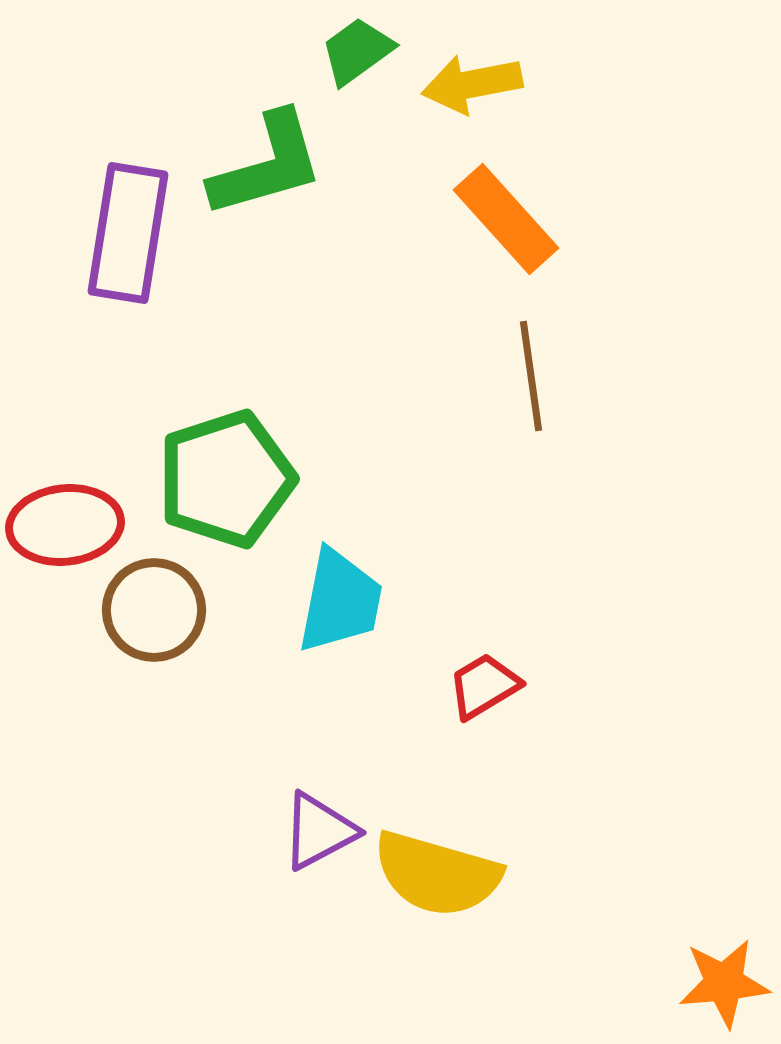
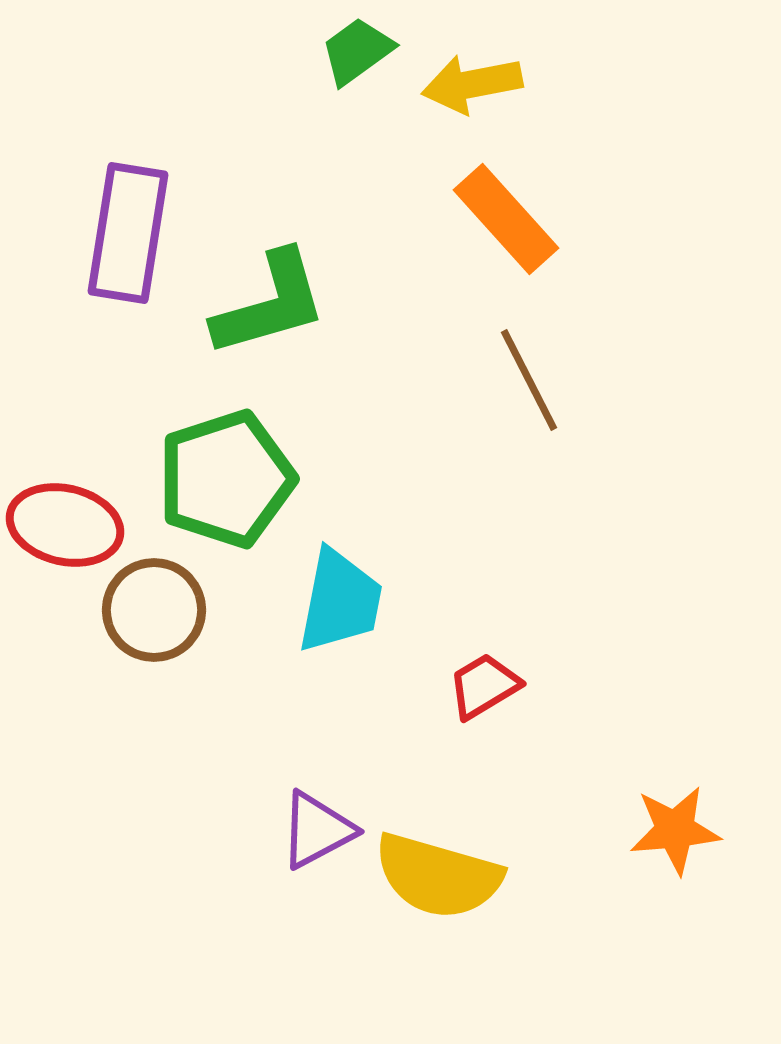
green L-shape: moved 3 px right, 139 px down
brown line: moved 2 px left, 4 px down; rotated 19 degrees counterclockwise
red ellipse: rotated 19 degrees clockwise
purple triangle: moved 2 px left, 1 px up
yellow semicircle: moved 1 px right, 2 px down
orange star: moved 49 px left, 153 px up
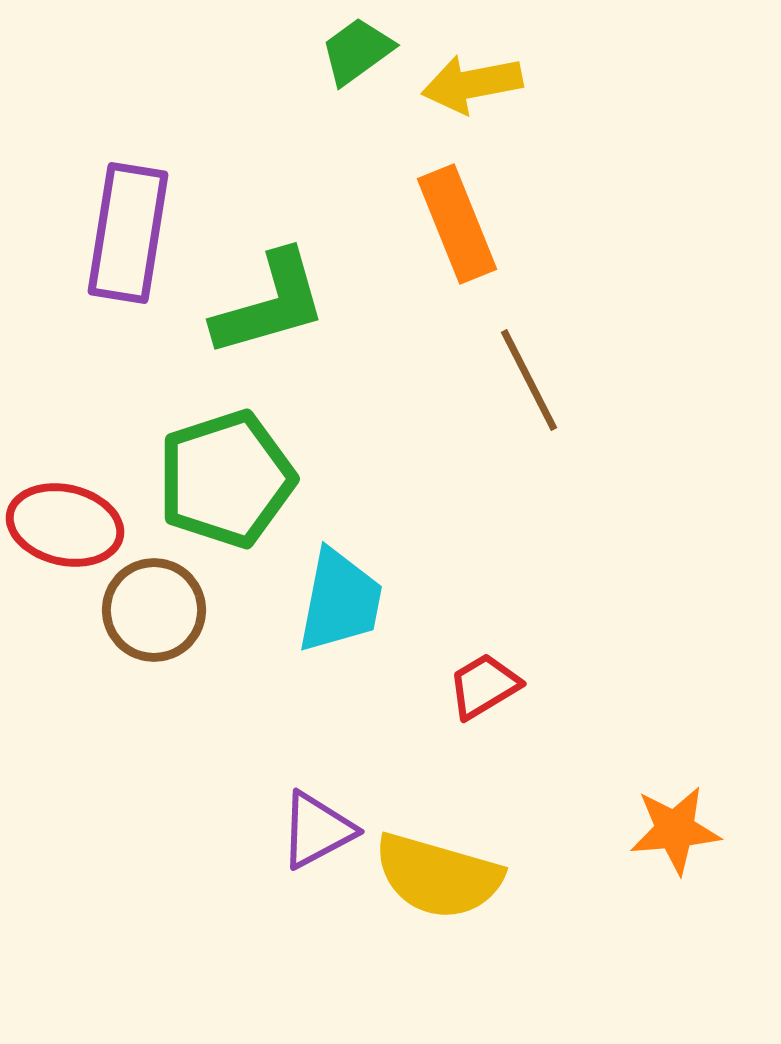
orange rectangle: moved 49 px left, 5 px down; rotated 20 degrees clockwise
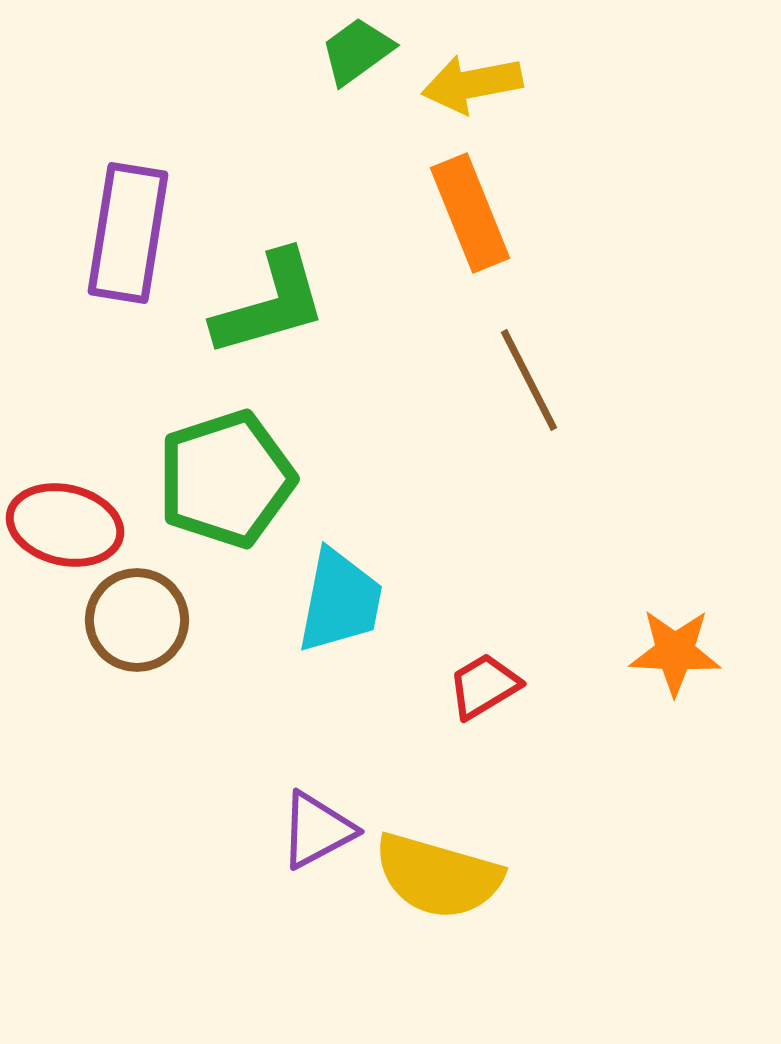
orange rectangle: moved 13 px right, 11 px up
brown circle: moved 17 px left, 10 px down
orange star: moved 178 px up; rotated 8 degrees clockwise
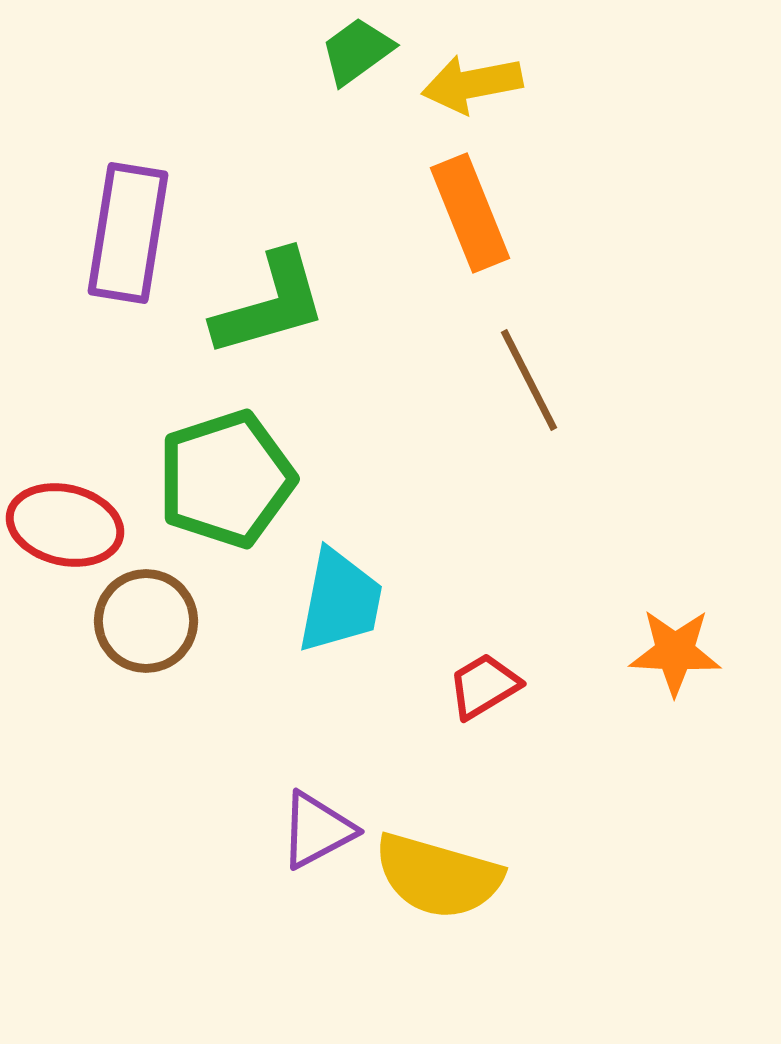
brown circle: moved 9 px right, 1 px down
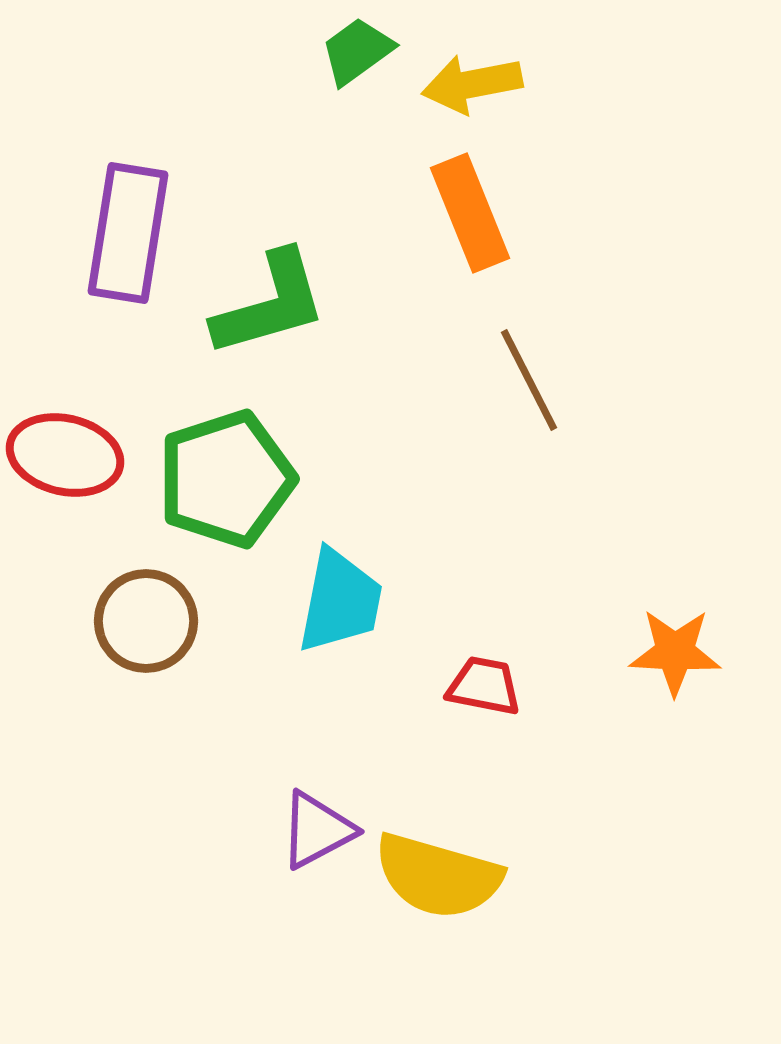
red ellipse: moved 70 px up
red trapezoid: rotated 42 degrees clockwise
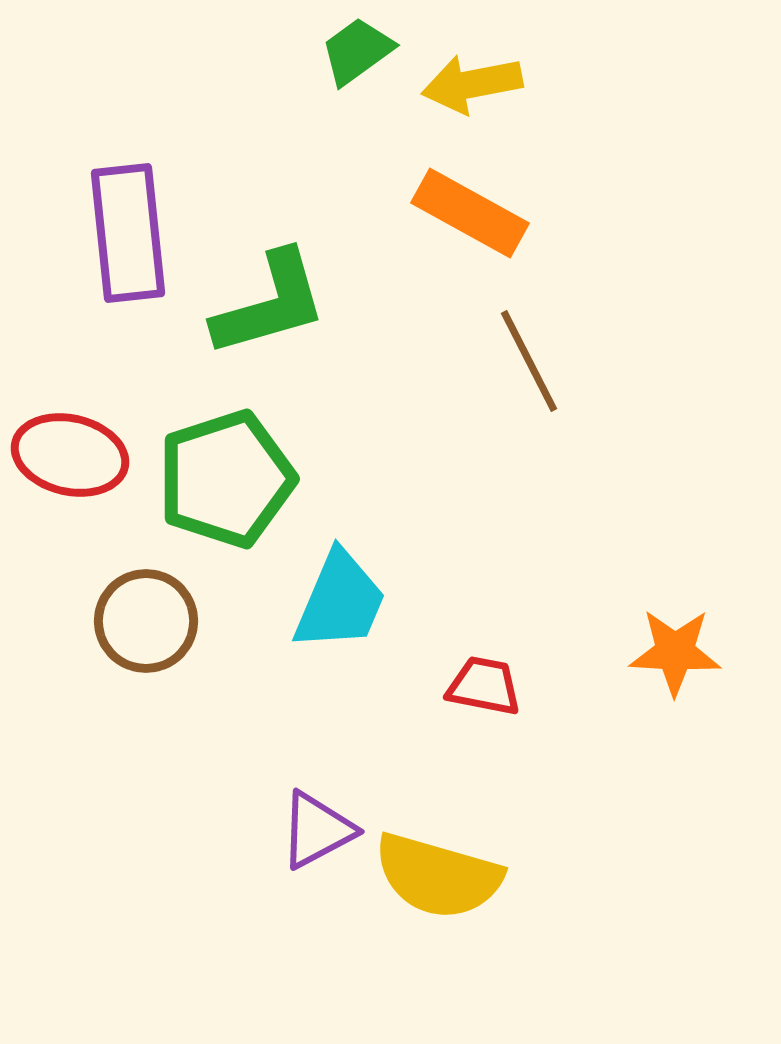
orange rectangle: rotated 39 degrees counterclockwise
purple rectangle: rotated 15 degrees counterclockwise
brown line: moved 19 px up
red ellipse: moved 5 px right
cyan trapezoid: rotated 12 degrees clockwise
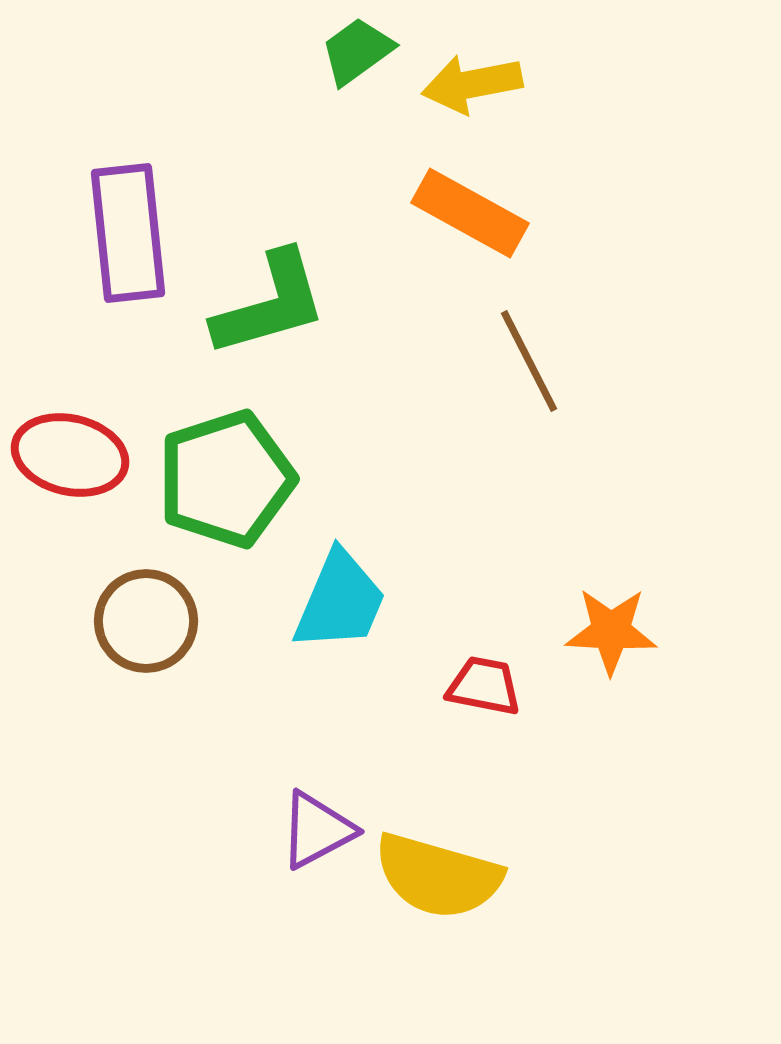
orange star: moved 64 px left, 21 px up
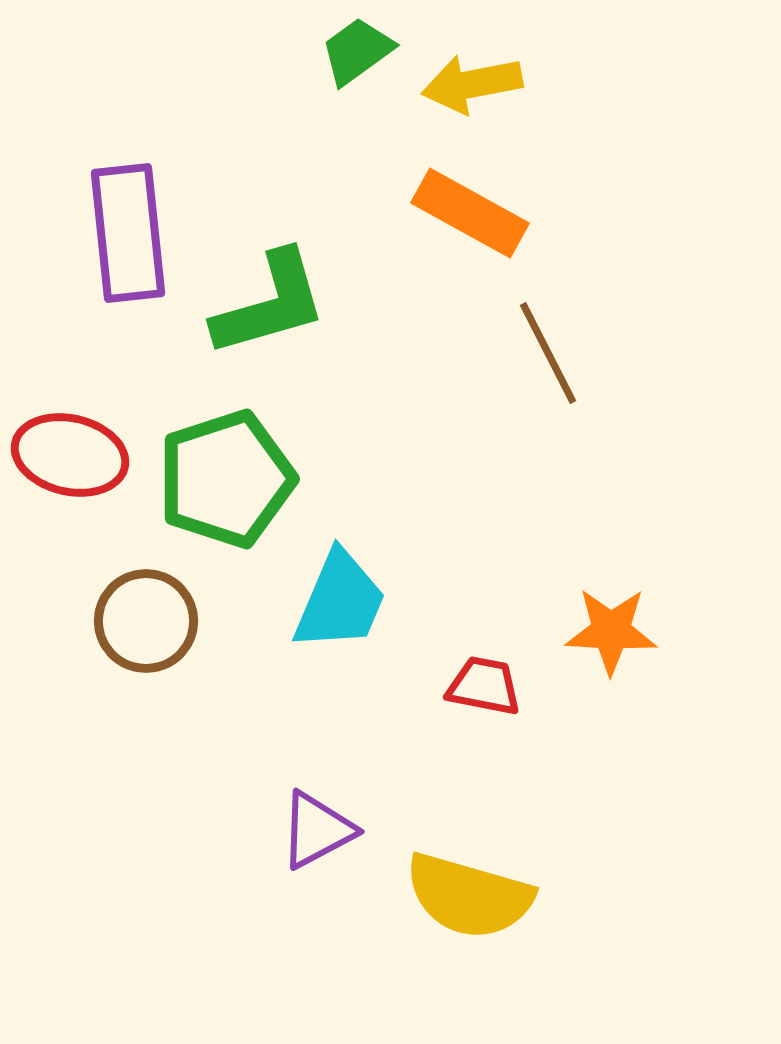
brown line: moved 19 px right, 8 px up
yellow semicircle: moved 31 px right, 20 px down
